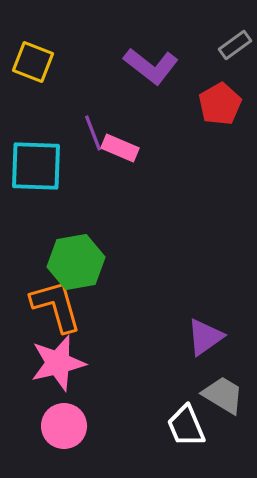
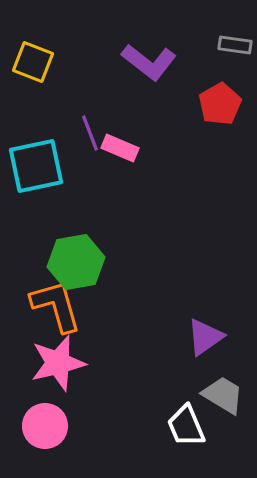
gray rectangle: rotated 44 degrees clockwise
purple L-shape: moved 2 px left, 4 px up
purple line: moved 3 px left
cyan square: rotated 14 degrees counterclockwise
pink circle: moved 19 px left
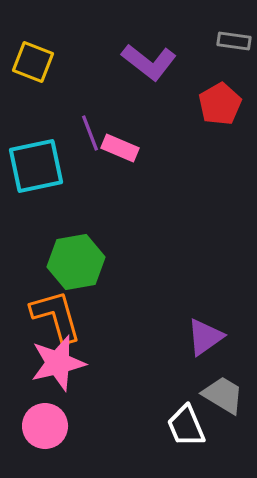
gray rectangle: moved 1 px left, 4 px up
orange L-shape: moved 10 px down
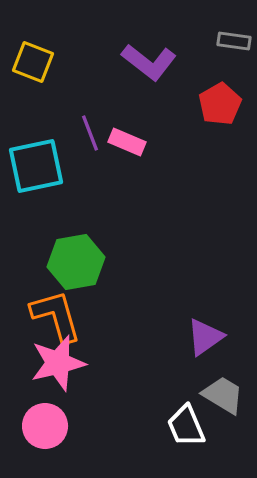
pink rectangle: moved 7 px right, 6 px up
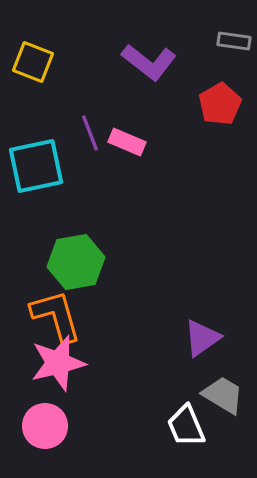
purple triangle: moved 3 px left, 1 px down
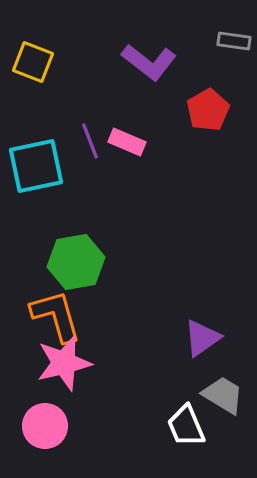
red pentagon: moved 12 px left, 6 px down
purple line: moved 8 px down
pink star: moved 6 px right
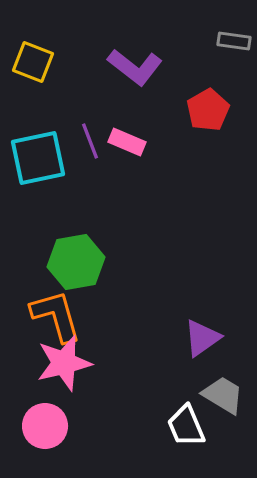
purple L-shape: moved 14 px left, 5 px down
cyan square: moved 2 px right, 8 px up
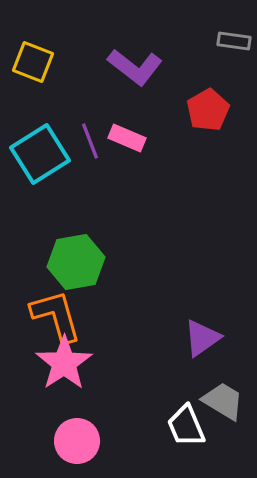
pink rectangle: moved 4 px up
cyan square: moved 2 px right, 4 px up; rotated 20 degrees counterclockwise
pink star: rotated 20 degrees counterclockwise
gray trapezoid: moved 6 px down
pink circle: moved 32 px right, 15 px down
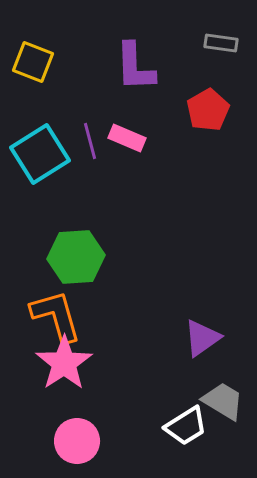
gray rectangle: moved 13 px left, 2 px down
purple L-shape: rotated 50 degrees clockwise
purple line: rotated 6 degrees clockwise
green hexagon: moved 5 px up; rotated 6 degrees clockwise
white trapezoid: rotated 99 degrees counterclockwise
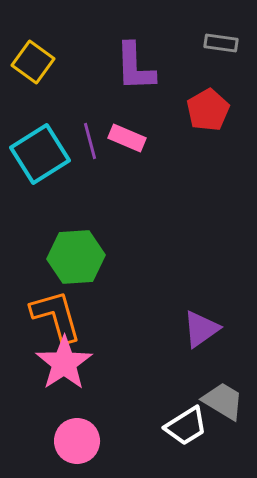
yellow square: rotated 15 degrees clockwise
purple triangle: moved 1 px left, 9 px up
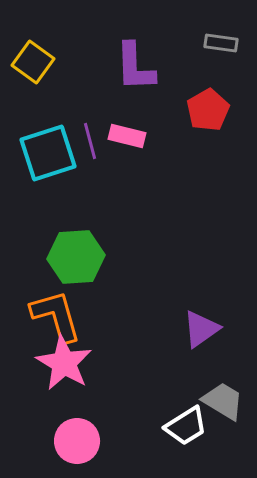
pink rectangle: moved 2 px up; rotated 9 degrees counterclockwise
cyan square: moved 8 px right, 1 px up; rotated 14 degrees clockwise
pink star: rotated 8 degrees counterclockwise
